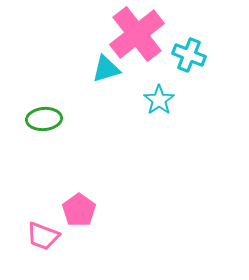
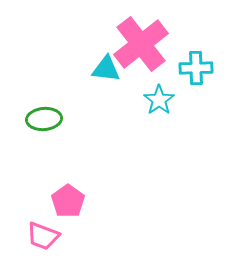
pink cross: moved 4 px right, 10 px down
cyan cross: moved 7 px right, 13 px down; rotated 24 degrees counterclockwise
cyan triangle: rotated 24 degrees clockwise
pink pentagon: moved 11 px left, 9 px up
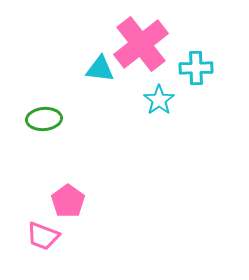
cyan triangle: moved 6 px left
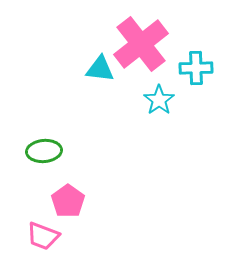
green ellipse: moved 32 px down
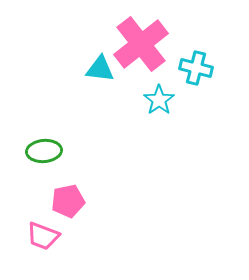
cyan cross: rotated 16 degrees clockwise
pink pentagon: rotated 24 degrees clockwise
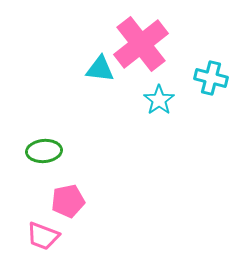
cyan cross: moved 15 px right, 10 px down
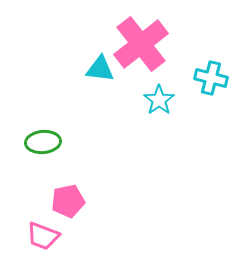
green ellipse: moved 1 px left, 9 px up
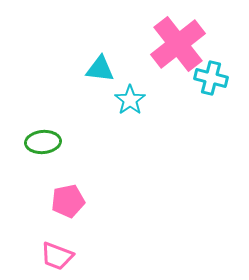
pink cross: moved 37 px right
cyan star: moved 29 px left
pink trapezoid: moved 14 px right, 20 px down
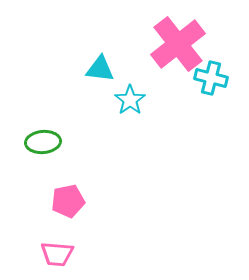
pink trapezoid: moved 2 px up; rotated 16 degrees counterclockwise
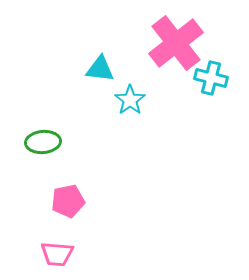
pink cross: moved 2 px left, 1 px up
